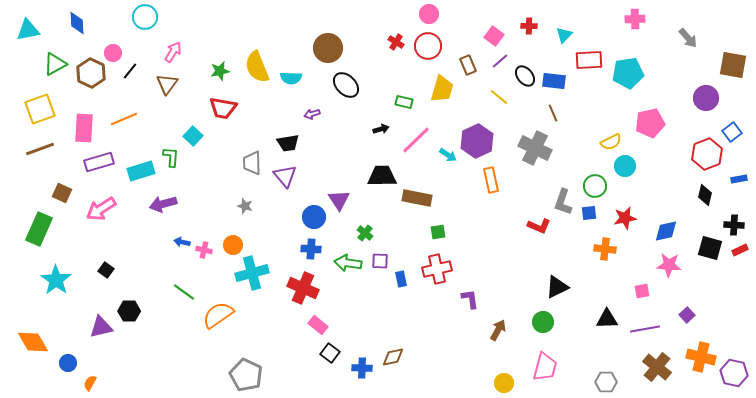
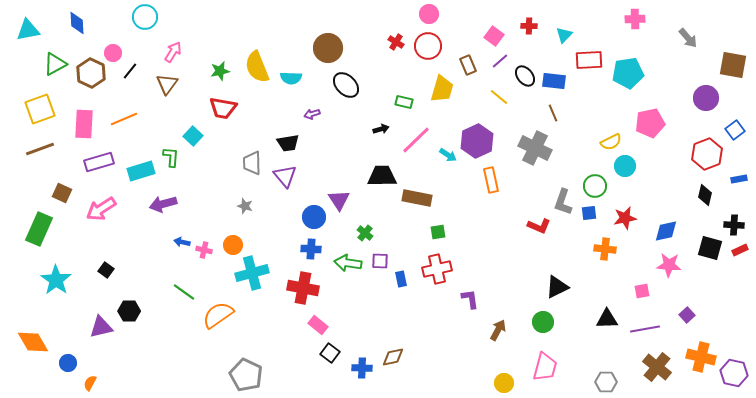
pink rectangle at (84, 128): moved 4 px up
blue square at (732, 132): moved 3 px right, 2 px up
red cross at (303, 288): rotated 12 degrees counterclockwise
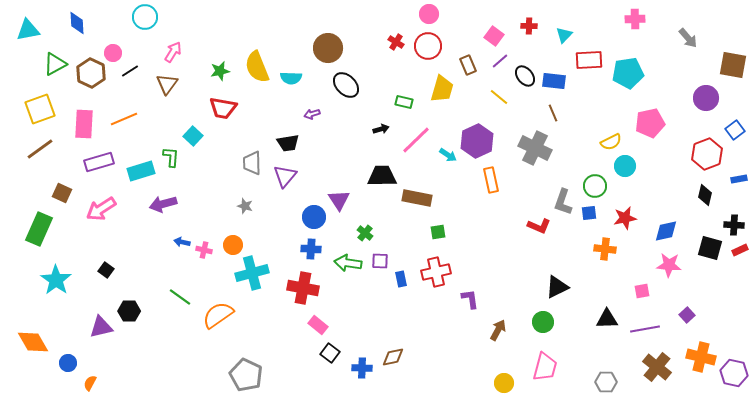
black line at (130, 71): rotated 18 degrees clockwise
brown line at (40, 149): rotated 16 degrees counterclockwise
purple triangle at (285, 176): rotated 20 degrees clockwise
red cross at (437, 269): moved 1 px left, 3 px down
green line at (184, 292): moved 4 px left, 5 px down
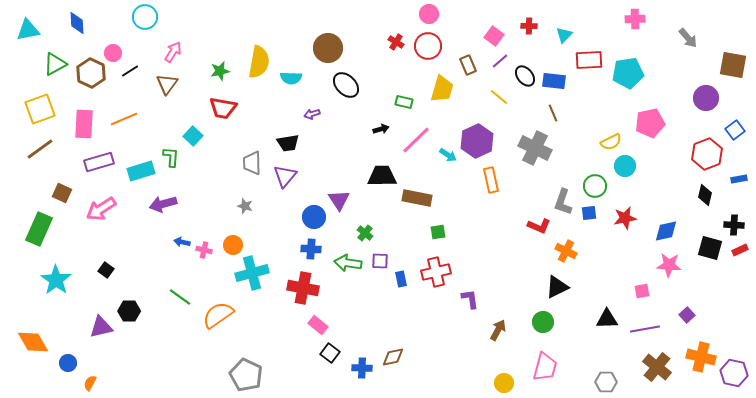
yellow semicircle at (257, 67): moved 2 px right, 5 px up; rotated 148 degrees counterclockwise
orange cross at (605, 249): moved 39 px left, 2 px down; rotated 20 degrees clockwise
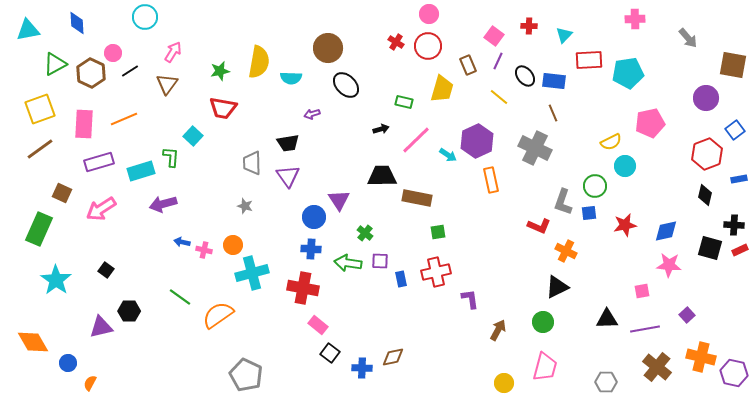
purple line at (500, 61): moved 2 px left; rotated 24 degrees counterclockwise
purple triangle at (285, 176): moved 3 px right; rotated 15 degrees counterclockwise
red star at (625, 218): moved 7 px down
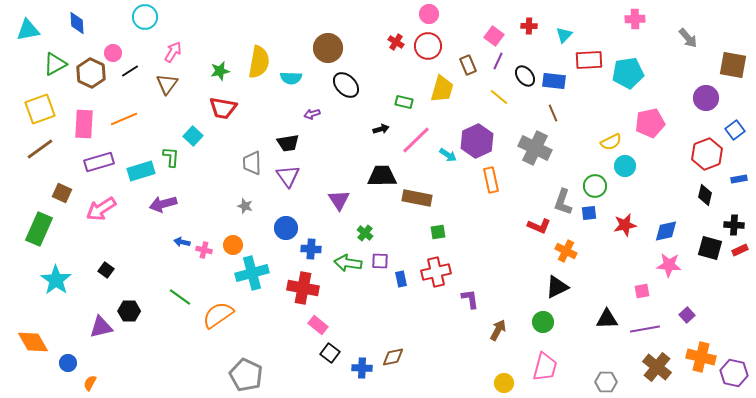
blue circle at (314, 217): moved 28 px left, 11 px down
